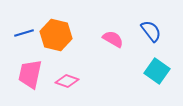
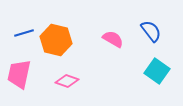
orange hexagon: moved 5 px down
pink trapezoid: moved 11 px left
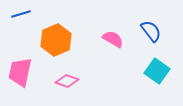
blue line: moved 3 px left, 19 px up
orange hexagon: rotated 24 degrees clockwise
pink trapezoid: moved 1 px right, 2 px up
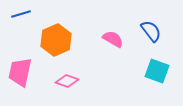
cyan square: rotated 15 degrees counterclockwise
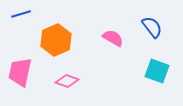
blue semicircle: moved 1 px right, 4 px up
pink semicircle: moved 1 px up
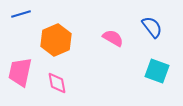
pink diamond: moved 10 px left, 2 px down; rotated 60 degrees clockwise
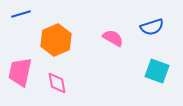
blue semicircle: rotated 110 degrees clockwise
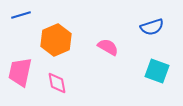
blue line: moved 1 px down
pink semicircle: moved 5 px left, 9 px down
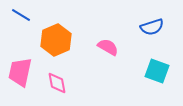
blue line: rotated 48 degrees clockwise
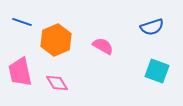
blue line: moved 1 px right, 7 px down; rotated 12 degrees counterclockwise
pink semicircle: moved 5 px left, 1 px up
pink trapezoid: rotated 24 degrees counterclockwise
pink diamond: rotated 20 degrees counterclockwise
